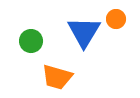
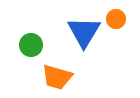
green circle: moved 4 px down
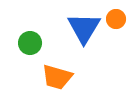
blue triangle: moved 4 px up
green circle: moved 1 px left, 2 px up
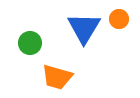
orange circle: moved 3 px right
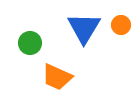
orange circle: moved 2 px right, 6 px down
orange trapezoid: rotated 8 degrees clockwise
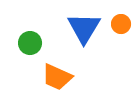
orange circle: moved 1 px up
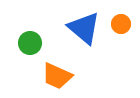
blue triangle: rotated 21 degrees counterclockwise
orange trapezoid: moved 1 px up
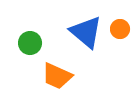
orange circle: moved 1 px left, 5 px down
blue triangle: moved 2 px right, 4 px down
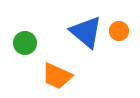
orange circle: moved 1 px left, 2 px down
green circle: moved 5 px left
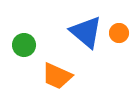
orange circle: moved 2 px down
green circle: moved 1 px left, 2 px down
